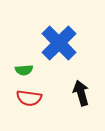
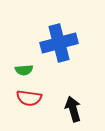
blue cross: rotated 30 degrees clockwise
black arrow: moved 8 px left, 16 px down
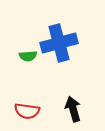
green semicircle: moved 4 px right, 14 px up
red semicircle: moved 2 px left, 13 px down
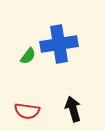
blue cross: moved 1 px down; rotated 6 degrees clockwise
green semicircle: rotated 48 degrees counterclockwise
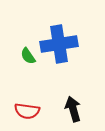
green semicircle: rotated 108 degrees clockwise
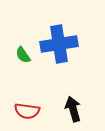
green semicircle: moved 5 px left, 1 px up
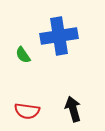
blue cross: moved 8 px up
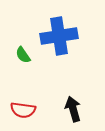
red semicircle: moved 4 px left, 1 px up
